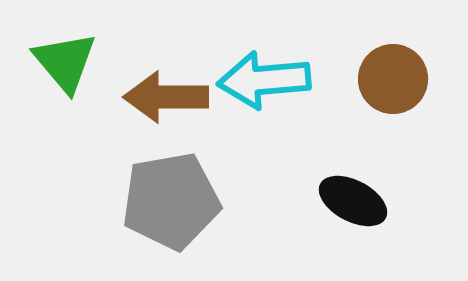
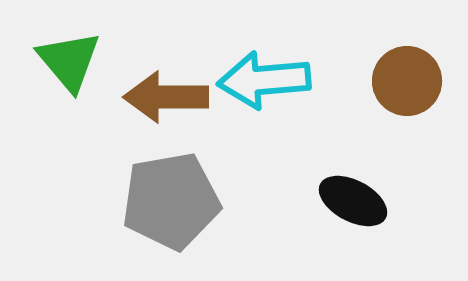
green triangle: moved 4 px right, 1 px up
brown circle: moved 14 px right, 2 px down
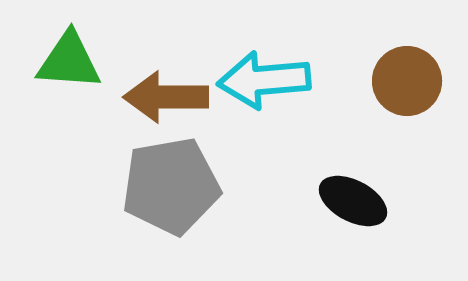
green triangle: rotated 46 degrees counterclockwise
gray pentagon: moved 15 px up
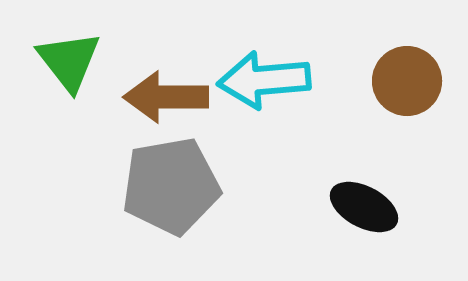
green triangle: rotated 48 degrees clockwise
black ellipse: moved 11 px right, 6 px down
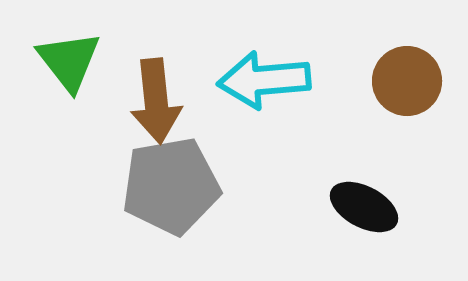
brown arrow: moved 10 px left, 4 px down; rotated 96 degrees counterclockwise
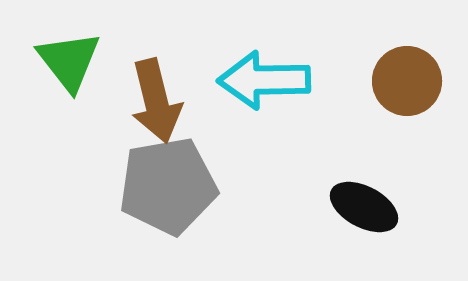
cyan arrow: rotated 4 degrees clockwise
brown arrow: rotated 8 degrees counterclockwise
gray pentagon: moved 3 px left
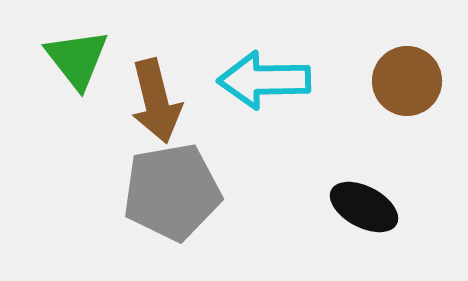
green triangle: moved 8 px right, 2 px up
gray pentagon: moved 4 px right, 6 px down
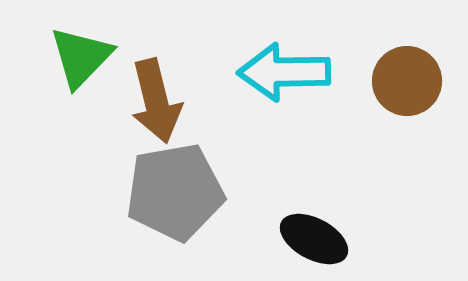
green triangle: moved 4 px right, 2 px up; rotated 22 degrees clockwise
cyan arrow: moved 20 px right, 8 px up
gray pentagon: moved 3 px right
black ellipse: moved 50 px left, 32 px down
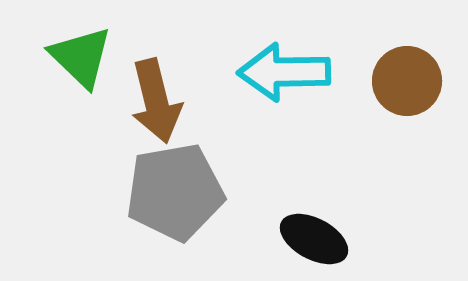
green triangle: rotated 30 degrees counterclockwise
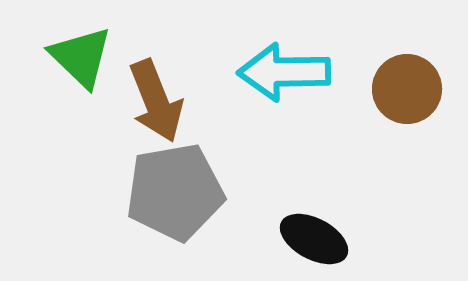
brown circle: moved 8 px down
brown arrow: rotated 8 degrees counterclockwise
